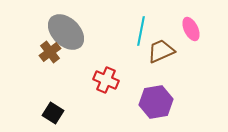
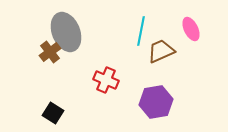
gray ellipse: rotated 24 degrees clockwise
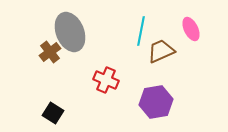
gray ellipse: moved 4 px right
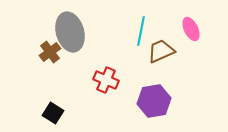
gray ellipse: rotated 6 degrees clockwise
purple hexagon: moved 2 px left, 1 px up
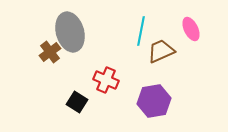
black square: moved 24 px right, 11 px up
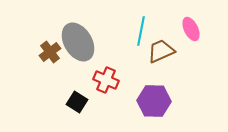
gray ellipse: moved 8 px right, 10 px down; rotated 15 degrees counterclockwise
purple hexagon: rotated 12 degrees clockwise
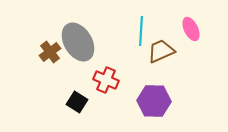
cyan line: rotated 8 degrees counterclockwise
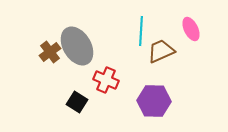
gray ellipse: moved 1 px left, 4 px down
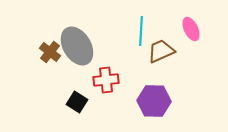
brown cross: rotated 15 degrees counterclockwise
red cross: rotated 30 degrees counterclockwise
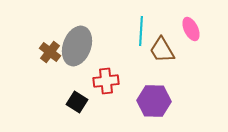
gray ellipse: rotated 51 degrees clockwise
brown trapezoid: moved 1 px right, 1 px up; rotated 96 degrees counterclockwise
red cross: moved 1 px down
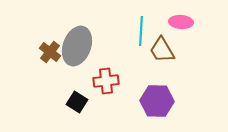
pink ellipse: moved 10 px left, 7 px up; rotated 60 degrees counterclockwise
purple hexagon: moved 3 px right
